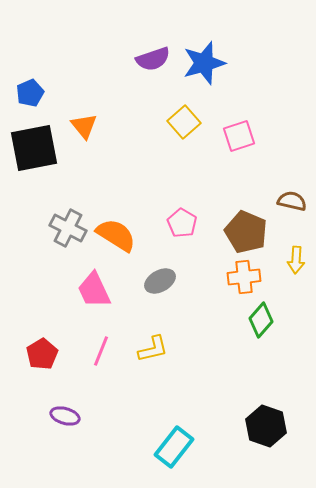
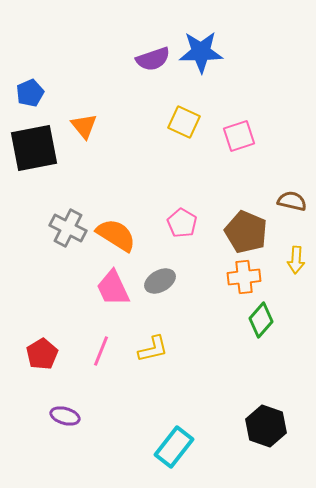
blue star: moved 3 px left, 11 px up; rotated 15 degrees clockwise
yellow square: rotated 24 degrees counterclockwise
pink trapezoid: moved 19 px right, 2 px up
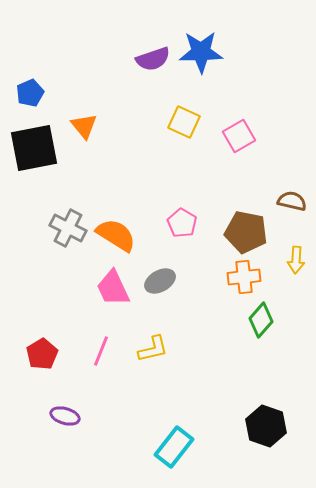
pink square: rotated 12 degrees counterclockwise
brown pentagon: rotated 12 degrees counterclockwise
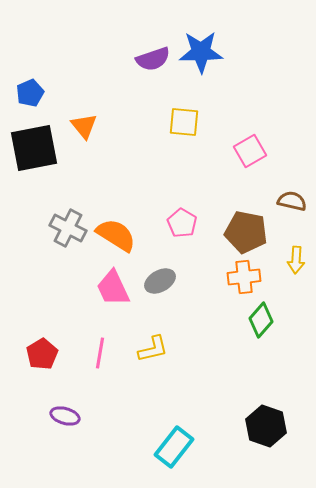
yellow square: rotated 20 degrees counterclockwise
pink square: moved 11 px right, 15 px down
pink line: moved 1 px left, 2 px down; rotated 12 degrees counterclockwise
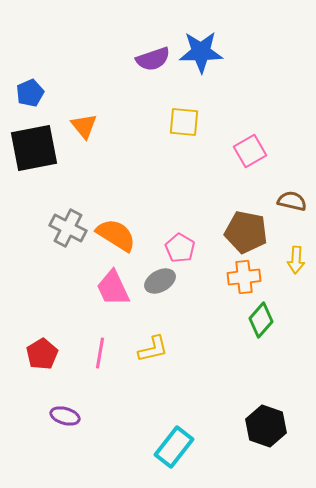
pink pentagon: moved 2 px left, 25 px down
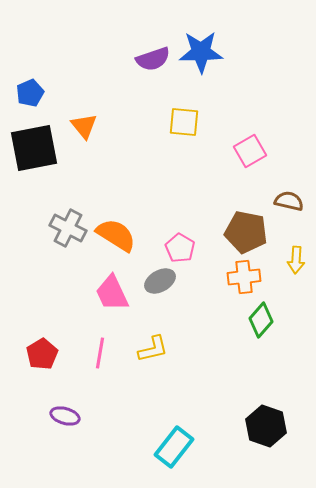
brown semicircle: moved 3 px left
pink trapezoid: moved 1 px left, 5 px down
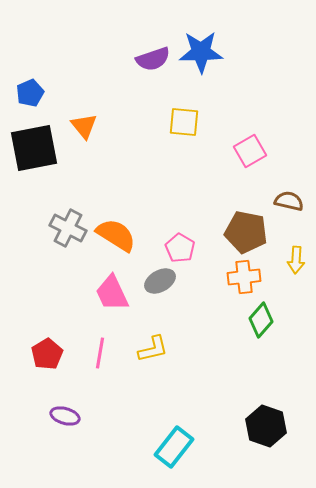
red pentagon: moved 5 px right
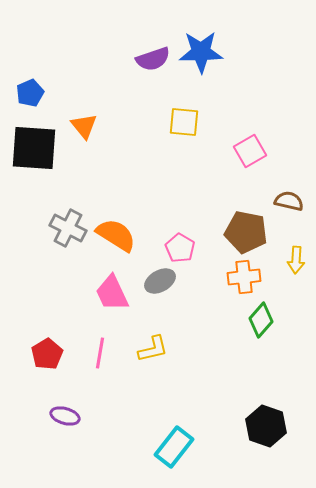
black square: rotated 15 degrees clockwise
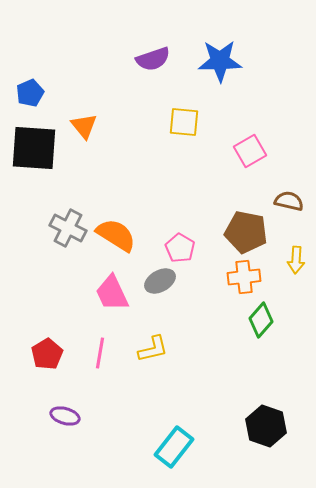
blue star: moved 19 px right, 9 px down
